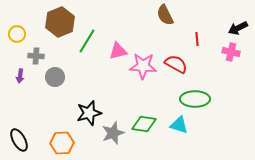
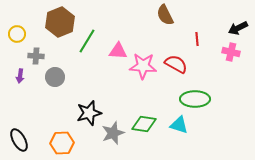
pink triangle: rotated 18 degrees clockwise
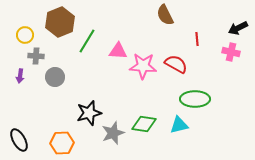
yellow circle: moved 8 px right, 1 px down
cyan triangle: rotated 30 degrees counterclockwise
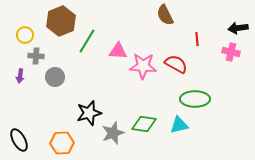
brown hexagon: moved 1 px right, 1 px up
black arrow: rotated 18 degrees clockwise
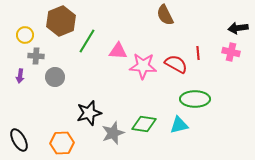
red line: moved 1 px right, 14 px down
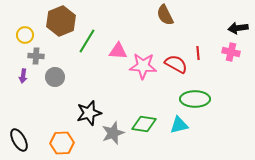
purple arrow: moved 3 px right
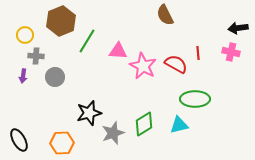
pink star: rotated 24 degrees clockwise
green diamond: rotated 40 degrees counterclockwise
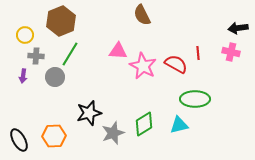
brown semicircle: moved 23 px left
green line: moved 17 px left, 13 px down
orange hexagon: moved 8 px left, 7 px up
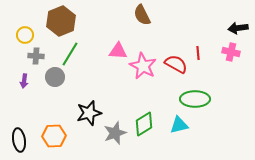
purple arrow: moved 1 px right, 5 px down
gray star: moved 2 px right
black ellipse: rotated 20 degrees clockwise
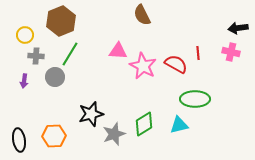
black star: moved 2 px right, 1 px down
gray star: moved 1 px left, 1 px down
